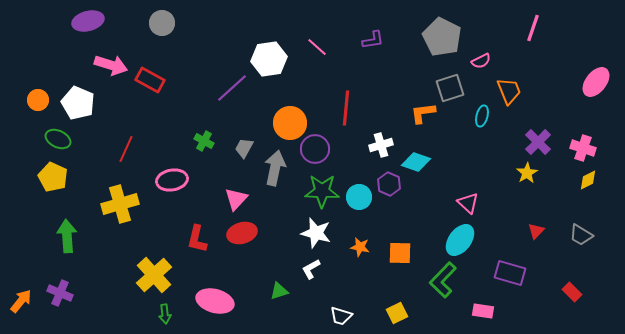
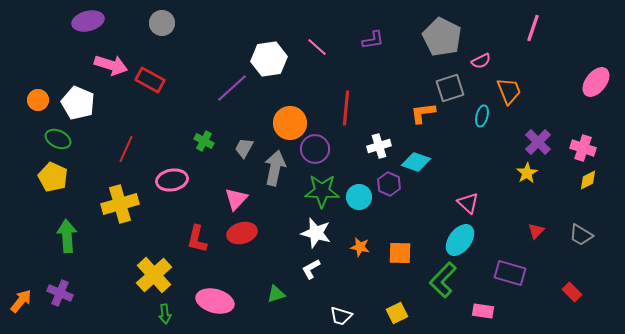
white cross at (381, 145): moved 2 px left, 1 px down
green triangle at (279, 291): moved 3 px left, 3 px down
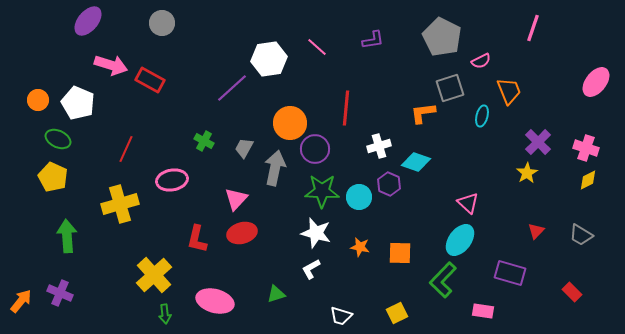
purple ellipse at (88, 21): rotated 36 degrees counterclockwise
pink cross at (583, 148): moved 3 px right
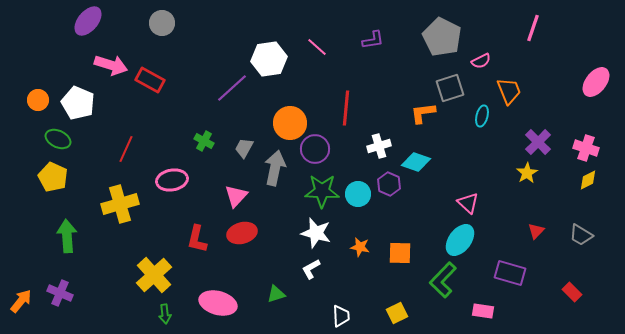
cyan circle at (359, 197): moved 1 px left, 3 px up
pink triangle at (236, 199): moved 3 px up
pink ellipse at (215, 301): moved 3 px right, 2 px down
white trapezoid at (341, 316): rotated 110 degrees counterclockwise
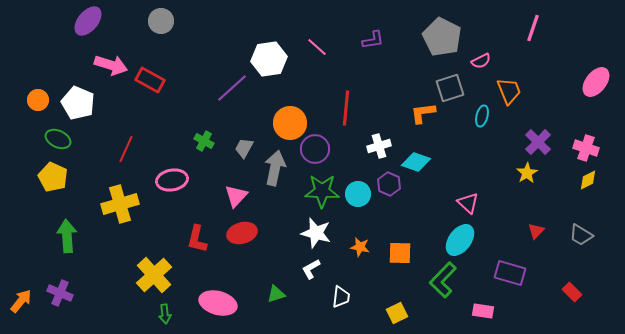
gray circle at (162, 23): moved 1 px left, 2 px up
white trapezoid at (341, 316): moved 19 px up; rotated 10 degrees clockwise
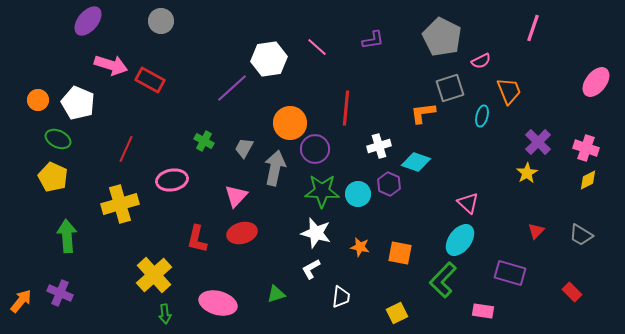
orange square at (400, 253): rotated 10 degrees clockwise
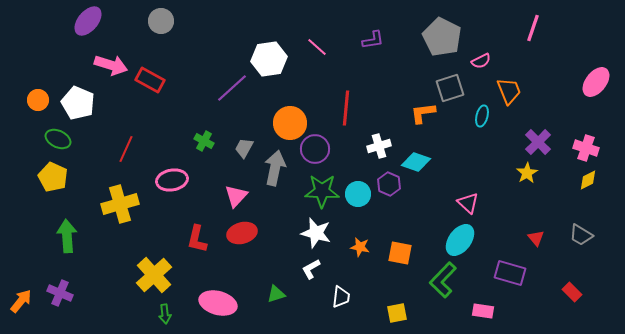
red triangle at (536, 231): moved 7 px down; rotated 24 degrees counterclockwise
yellow square at (397, 313): rotated 15 degrees clockwise
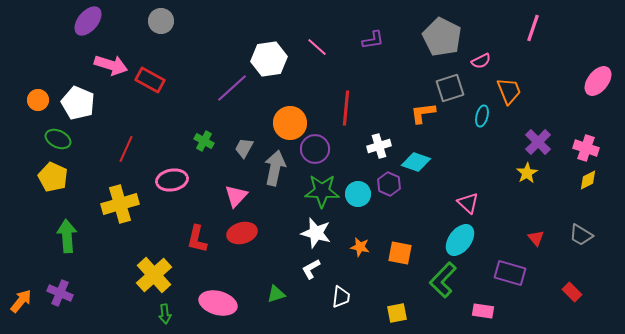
pink ellipse at (596, 82): moved 2 px right, 1 px up
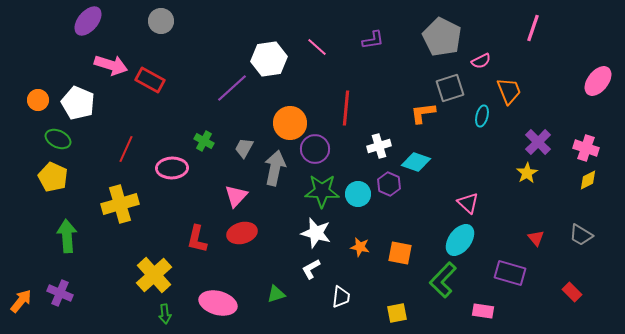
pink ellipse at (172, 180): moved 12 px up; rotated 8 degrees clockwise
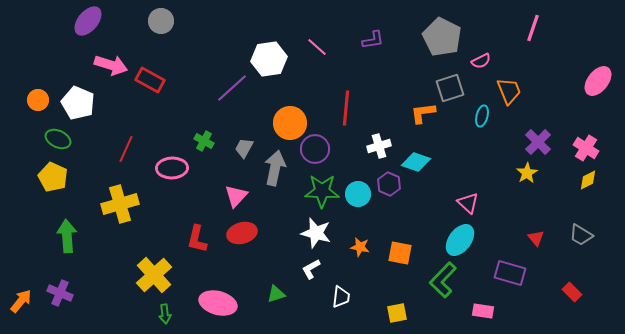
pink cross at (586, 148): rotated 15 degrees clockwise
